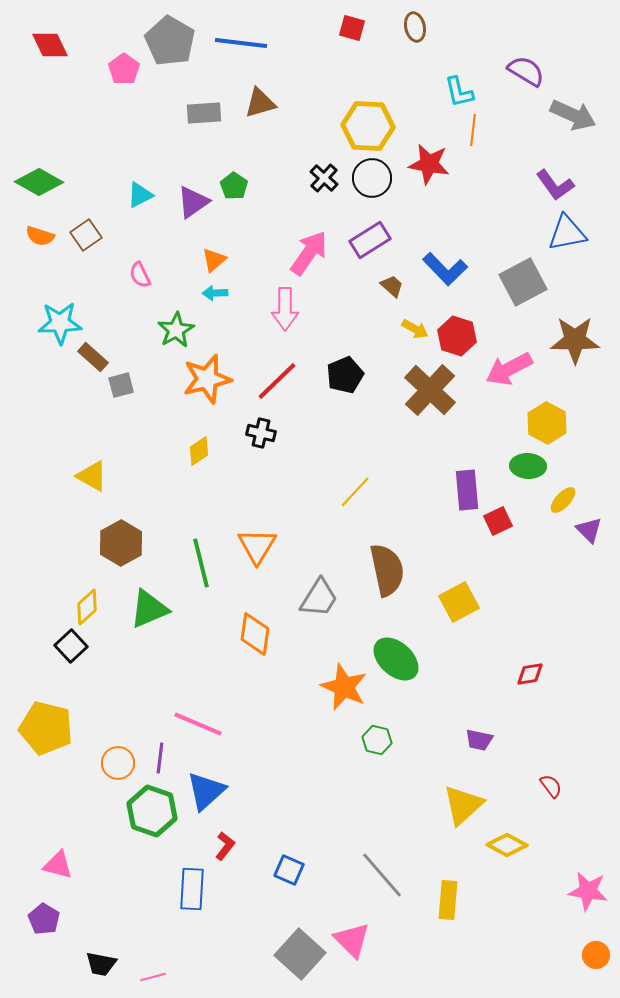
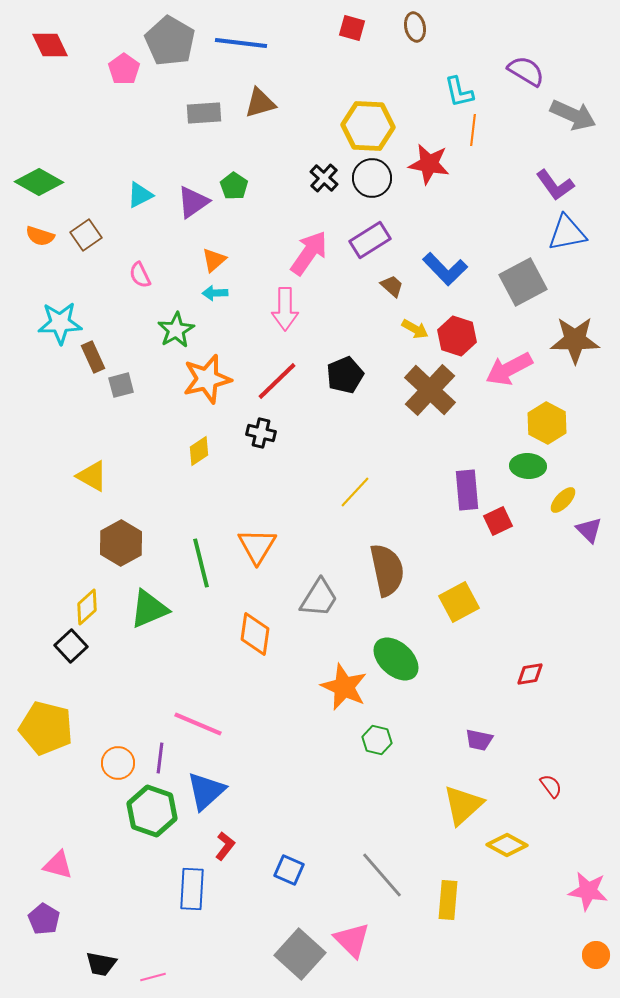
brown rectangle at (93, 357): rotated 24 degrees clockwise
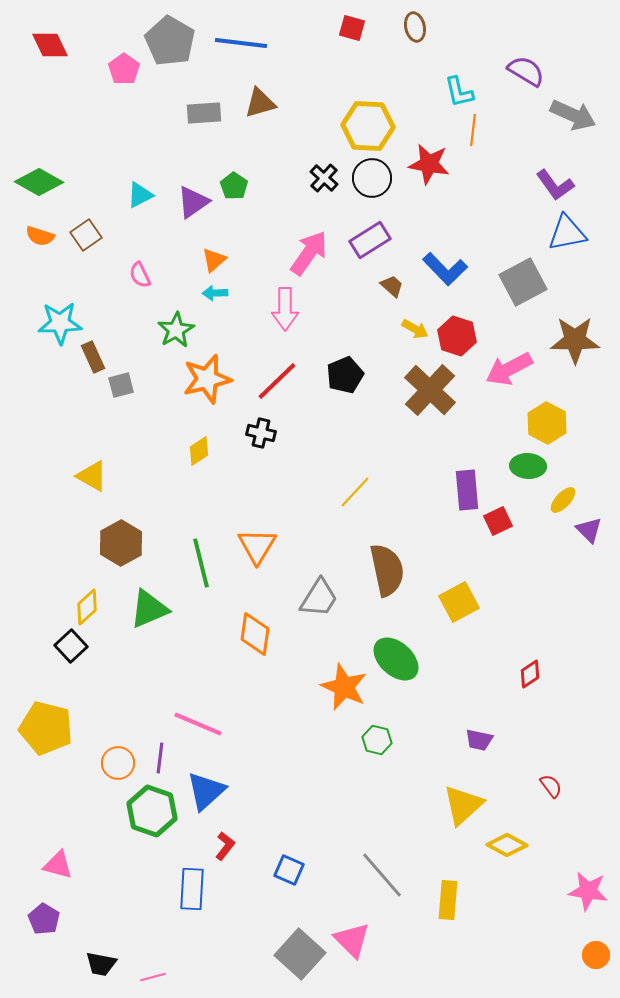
red diamond at (530, 674): rotated 24 degrees counterclockwise
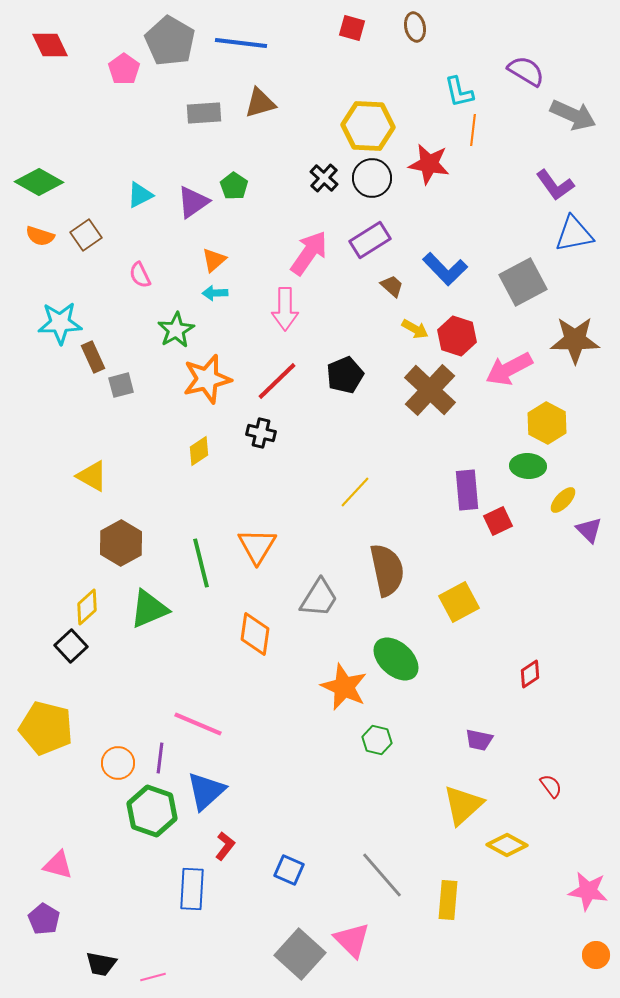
blue triangle at (567, 233): moved 7 px right, 1 px down
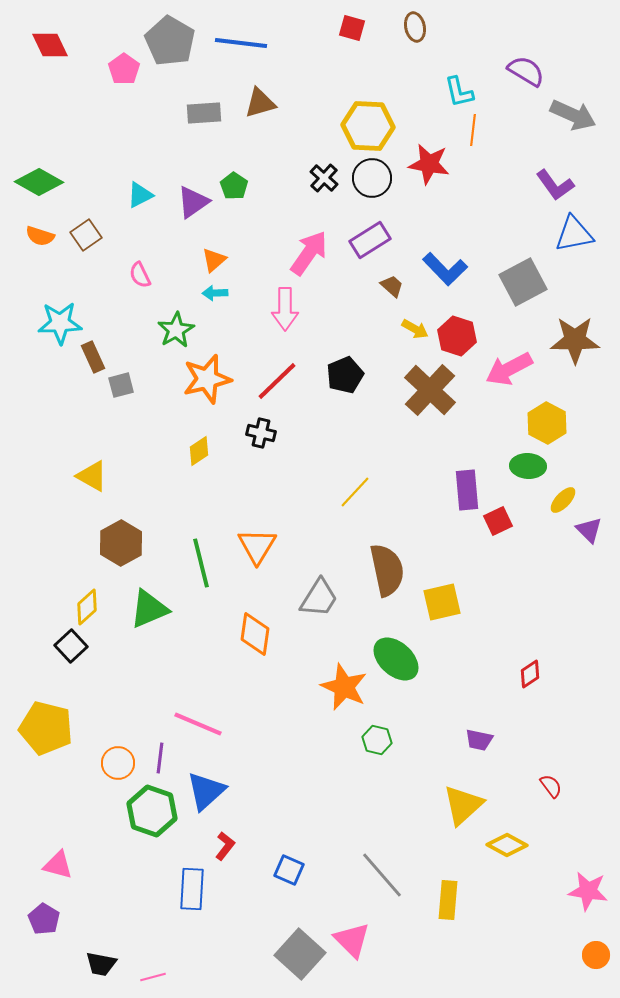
yellow square at (459, 602): moved 17 px left; rotated 15 degrees clockwise
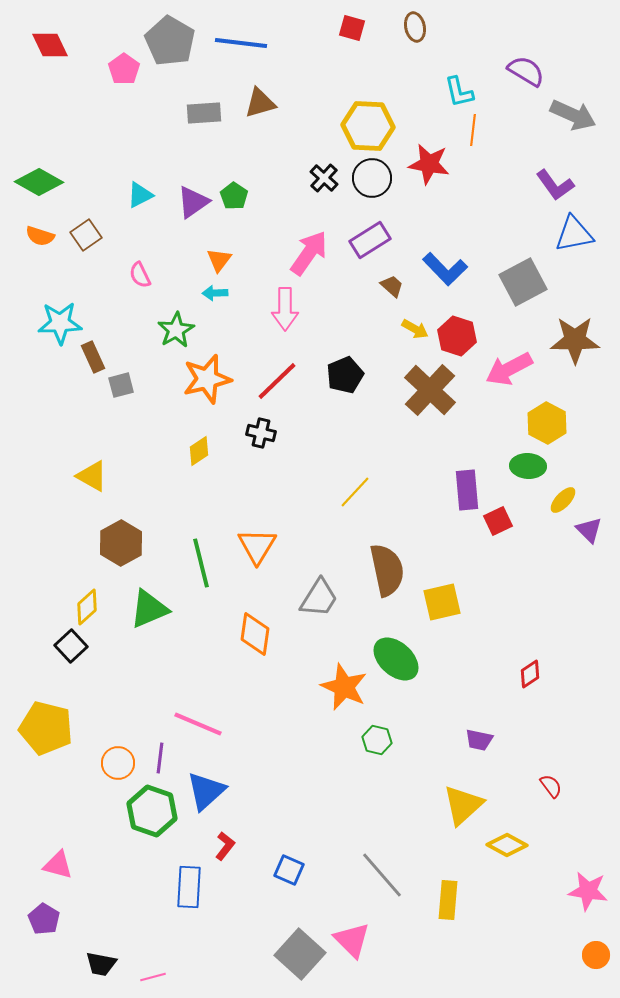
green pentagon at (234, 186): moved 10 px down
orange triangle at (214, 260): moved 5 px right; rotated 12 degrees counterclockwise
blue rectangle at (192, 889): moved 3 px left, 2 px up
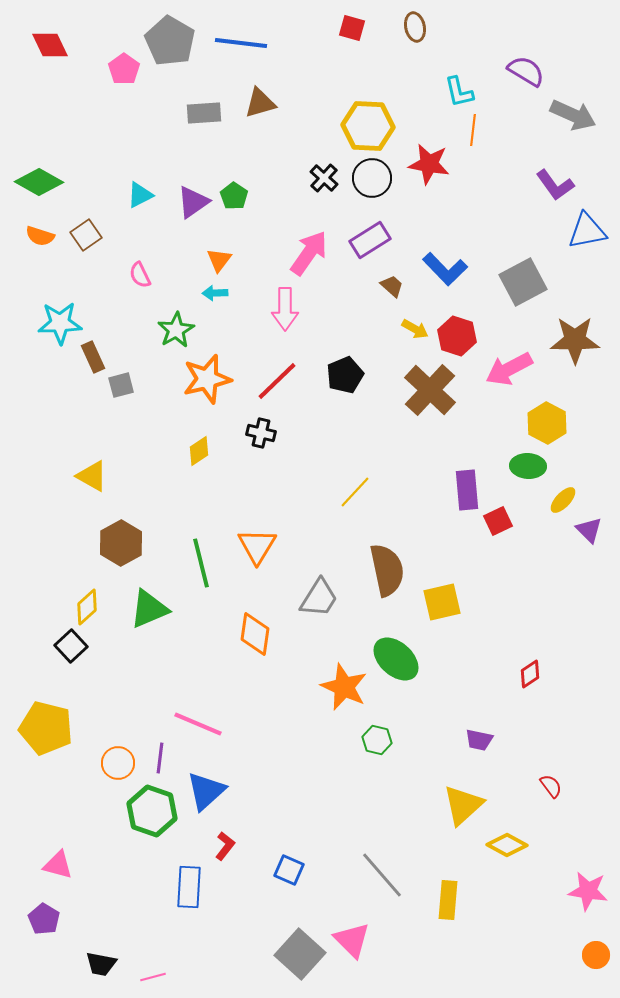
blue triangle at (574, 234): moved 13 px right, 3 px up
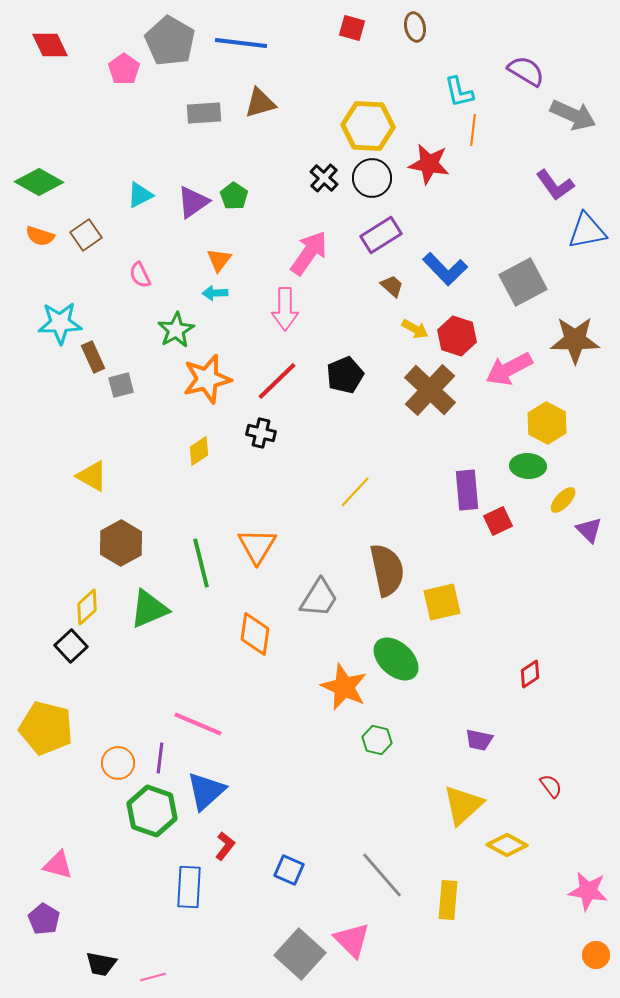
purple rectangle at (370, 240): moved 11 px right, 5 px up
